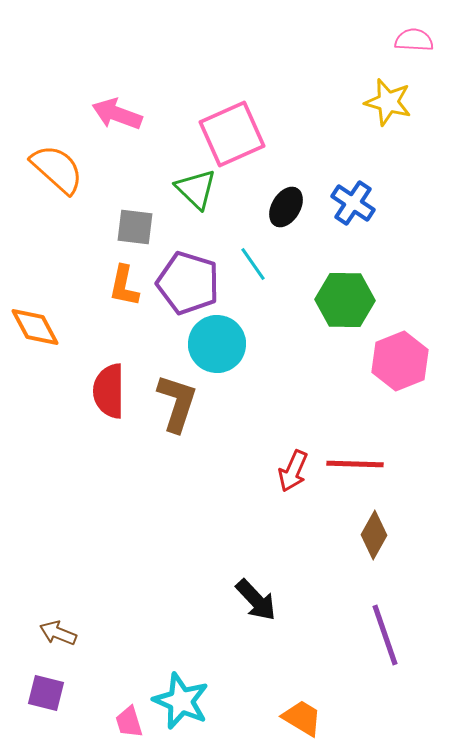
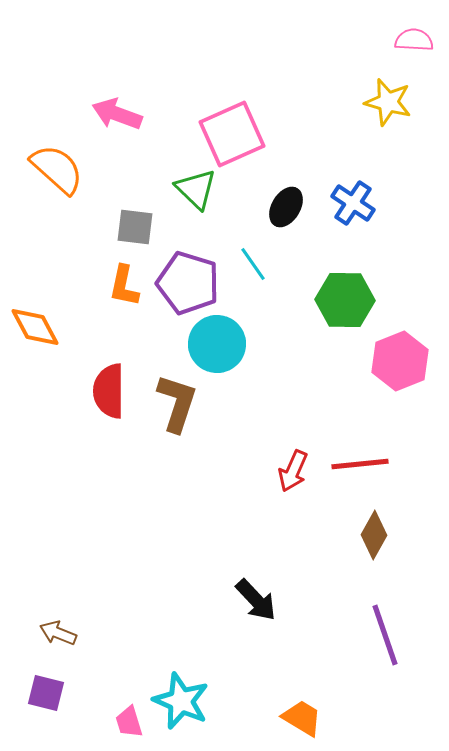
red line: moved 5 px right; rotated 8 degrees counterclockwise
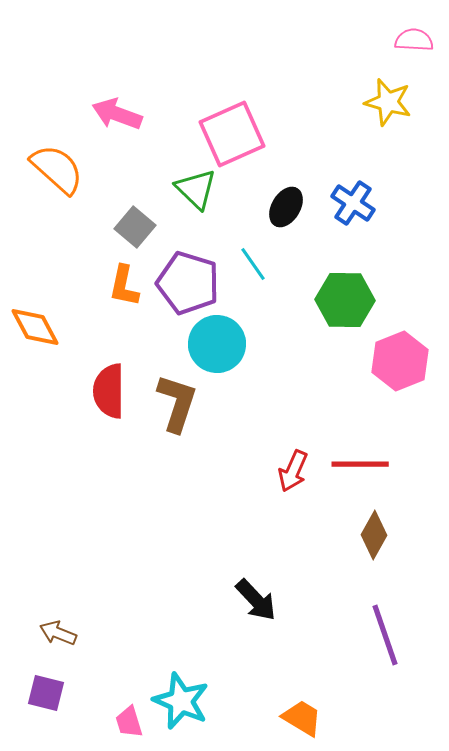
gray square: rotated 33 degrees clockwise
red line: rotated 6 degrees clockwise
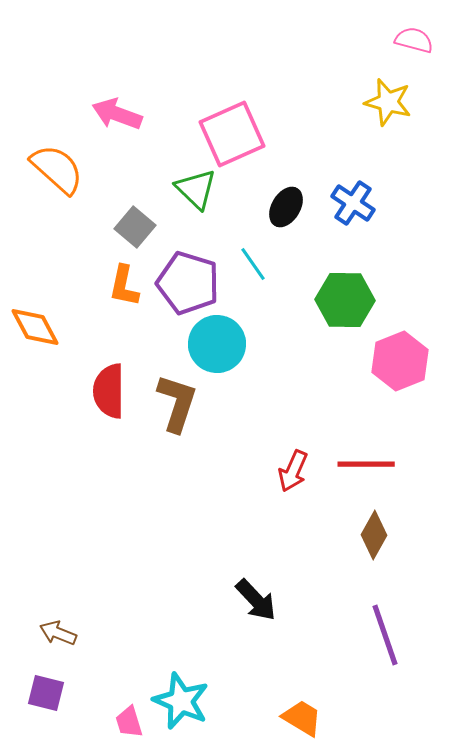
pink semicircle: rotated 12 degrees clockwise
red line: moved 6 px right
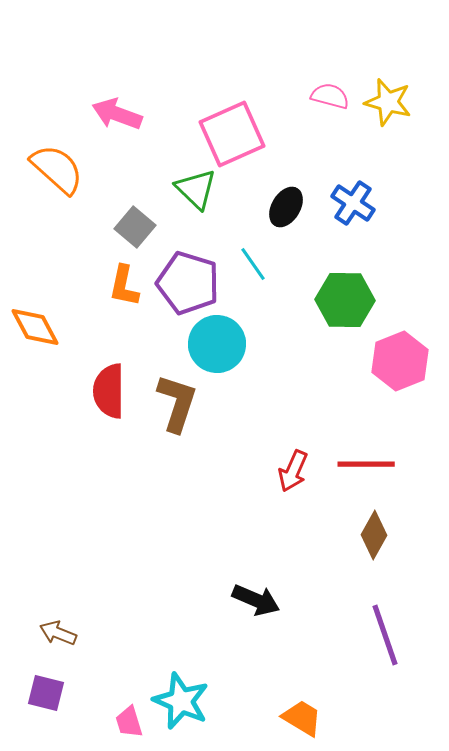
pink semicircle: moved 84 px left, 56 px down
black arrow: rotated 24 degrees counterclockwise
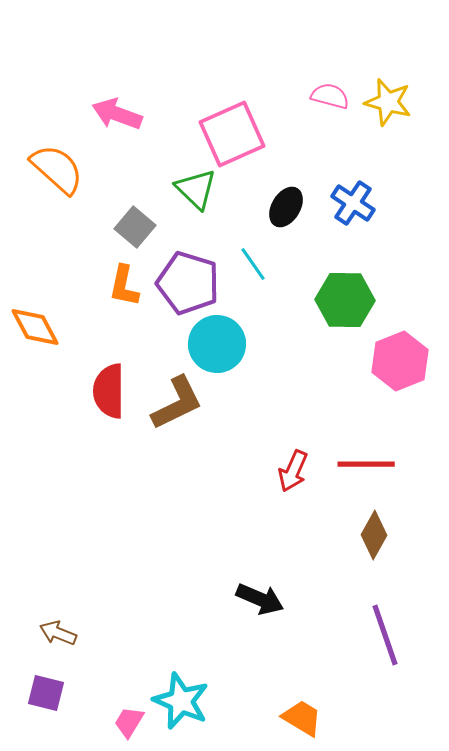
brown L-shape: rotated 46 degrees clockwise
black arrow: moved 4 px right, 1 px up
pink trapezoid: rotated 48 degrees clockwise
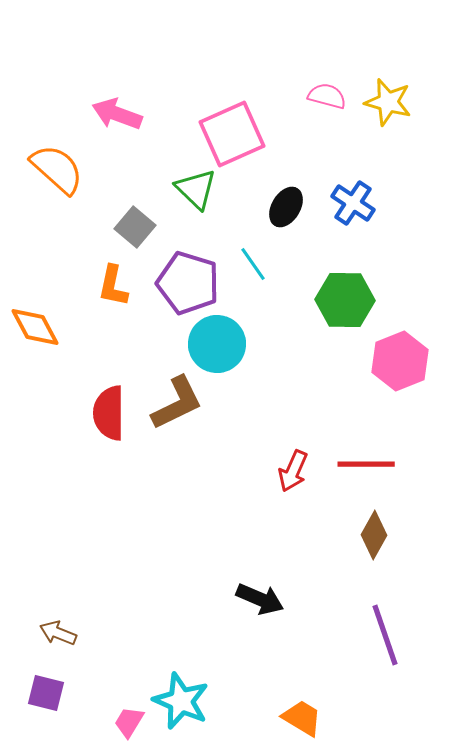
pink semicircle: moved 3 px left
orange L-shape: moved 11 px left
red semicircle: moved 22 px down
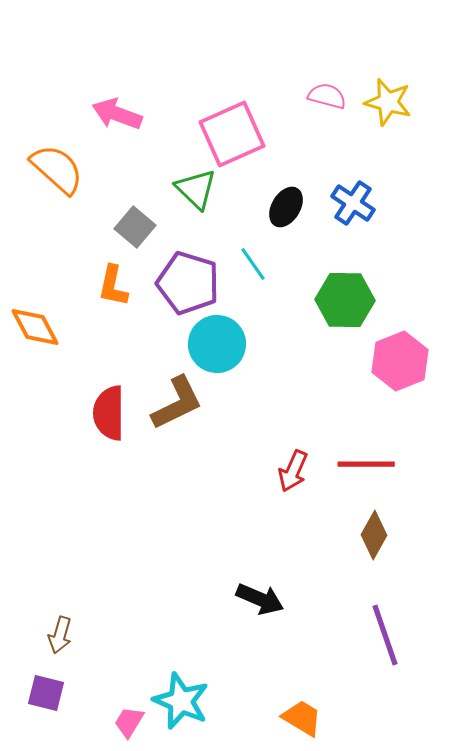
brown arrow: moved 2 px right, 2 px down; rotated 96 degrees counterclockwise
